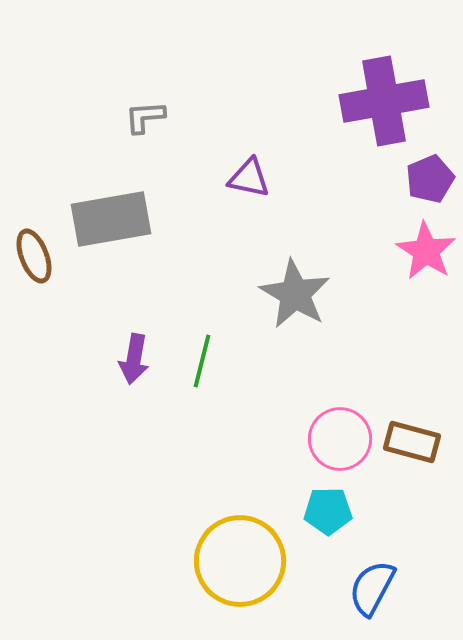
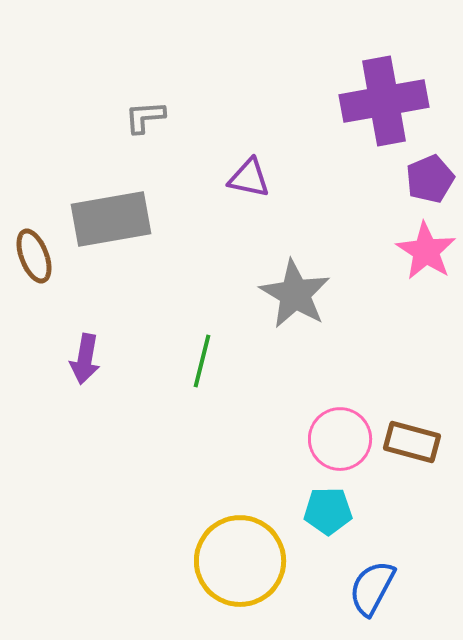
purple arrow: moved 49 px left
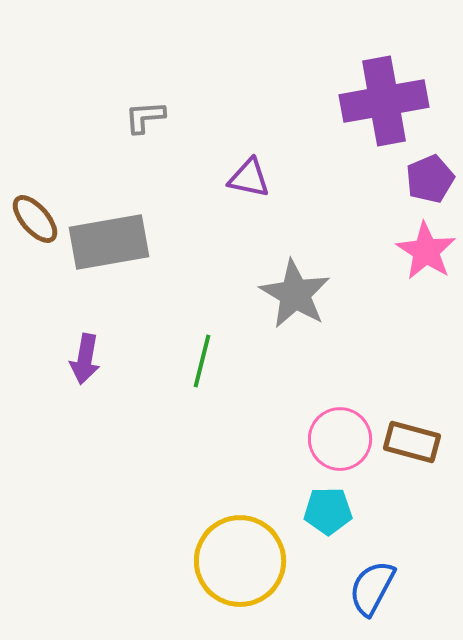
gray rectangle: moved 2 px left, 23 px down
brown ellipse: moved 1 px right, 37 px up; rotated 20 degrees counterclockwise
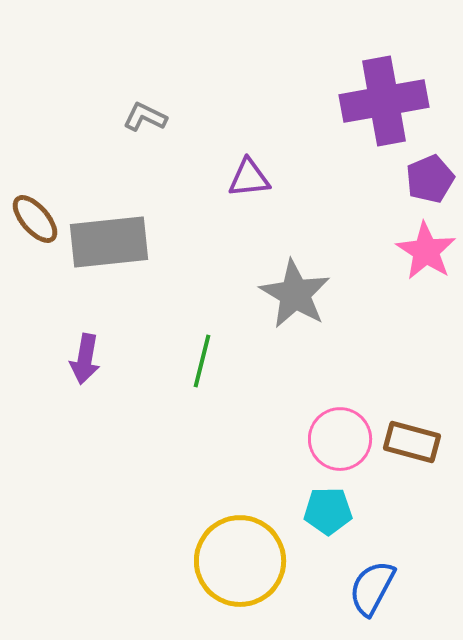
gray L-shape: rotated 30 degrees clockwise
purple triangle: rotated 18 degrees counterclockwise
gray rectangle: rotated 4 degrees clockwise
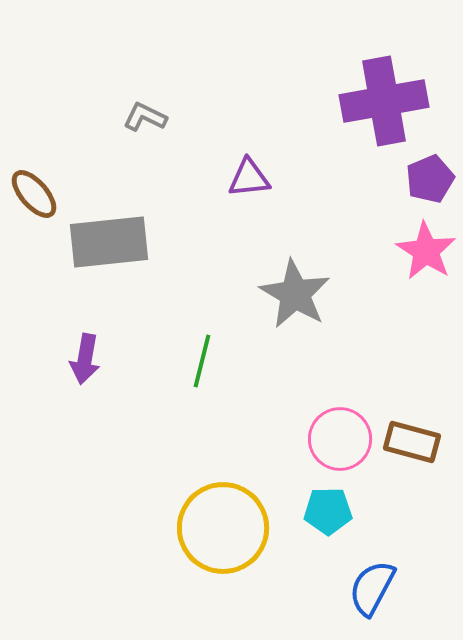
brown ellipse: moved 1 px left, 25 px up
yellow circle: moved 17 px left, 33 px up
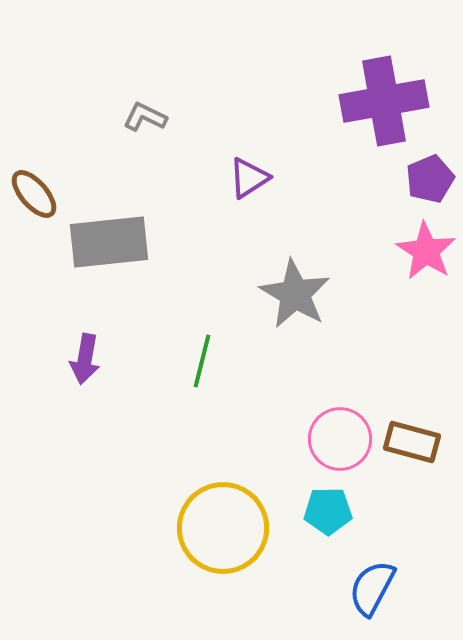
purple triangle: rotated 27 degrees counterclockwise
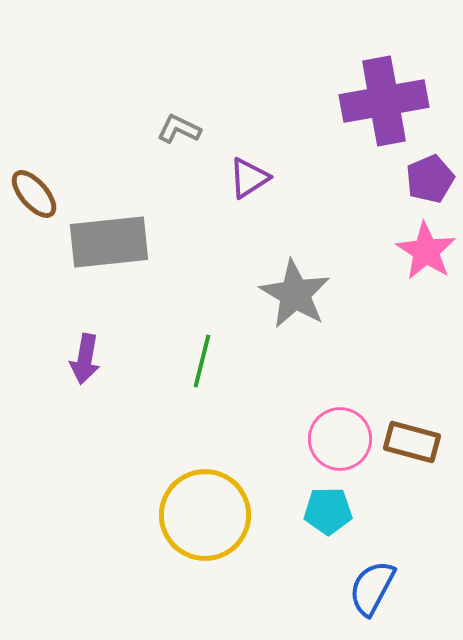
gray L-shape: moved 34 px right, 12 px down
yellow circle: moved 18 px left, 13 px up
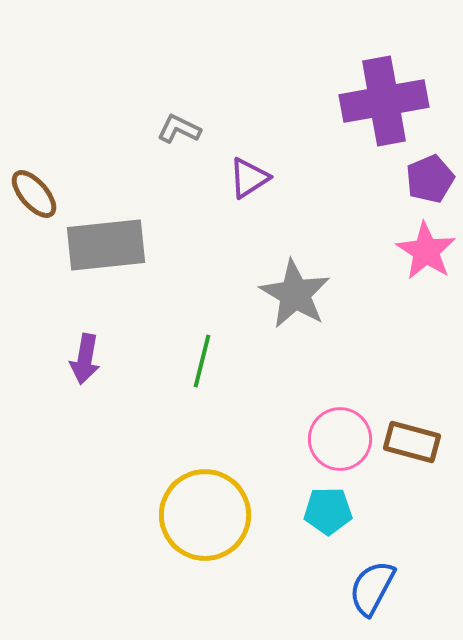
gray rectangle: moved 3 px left, 3 px down
